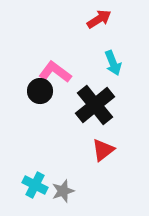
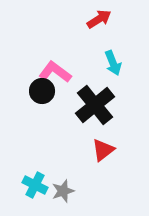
black circle: moved 2 px right
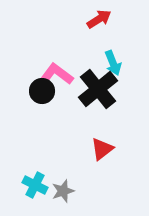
pink L-shape: moved 2 px right, 2 px down
black cross: moved 3 px right, 16 px up
red triangle: moved 1 px left, 1 px up
